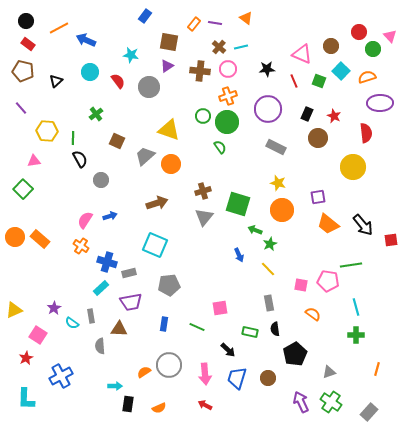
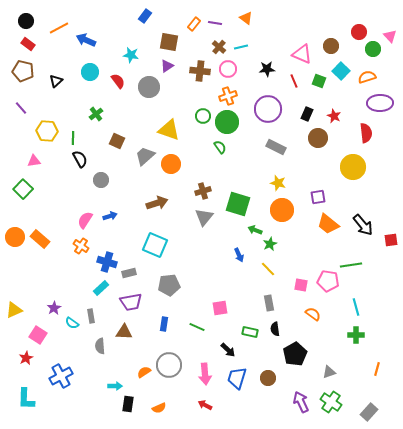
brown triangle at (119, 329): moved 5 px right, 3 px down
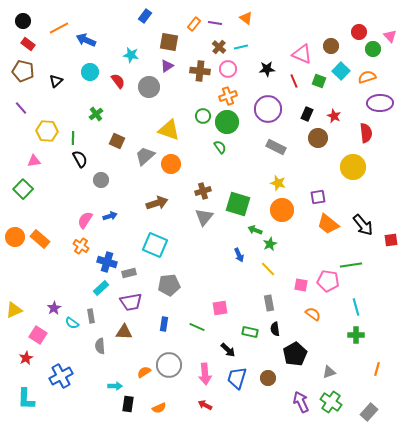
black circle at (26, 21): moved 3 px left
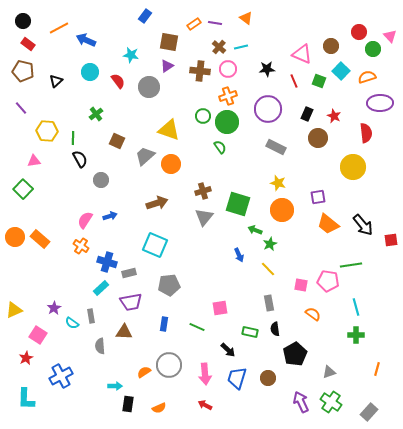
orange rectangle at (194, 24): rotated 16 degrees clockwise
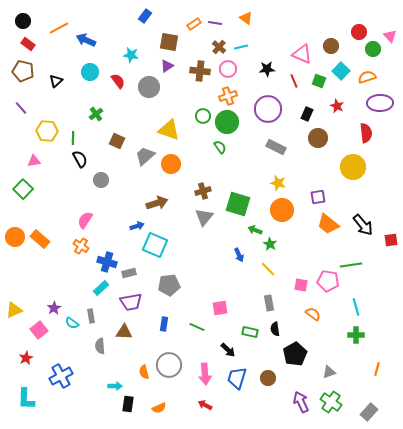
red star at (334, 116): moved 3 px right, 10 px up
blue arrow at (110, 216): moved 27 px right, 10 px down
green star at (270, 244): rotated 16 degrees counterclockwise
pink square at (38, 335): moved 1 px right, 5 px up; rotated 18 degrees clockwise
orange semicircle at (144, 372): rotated 72 degrees counterclockwise
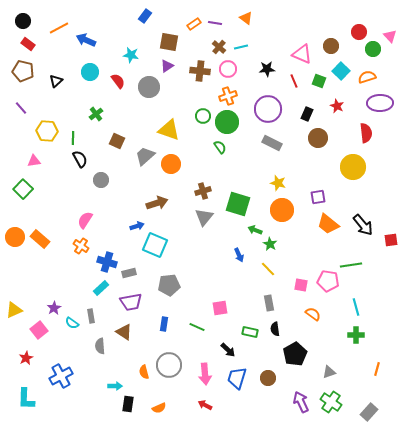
gray rectangle at (276, 147): moved 4 px left, 4 px up
brown triangle at (124, 332): rotated 30 degrees clockwise
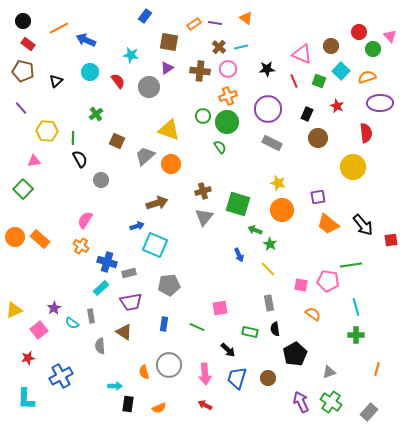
purple triangle at (167, 66): moved 2 px down
red star at (26, 358): moved 2 px right; rotated 16 degrees clockwise
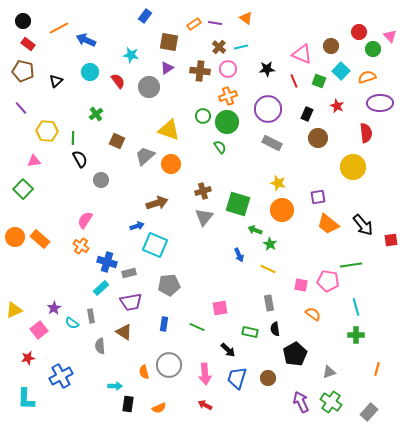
yellow line at (268, 269): rotated 21 degrees counterclockwise
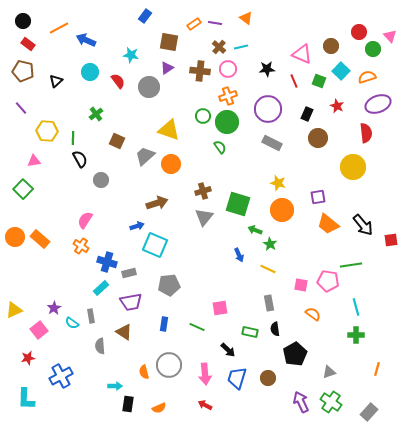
purple ellipse at (380, 103): moved 2 px left, 1 px down; rotated 20 degrees counterclockwise
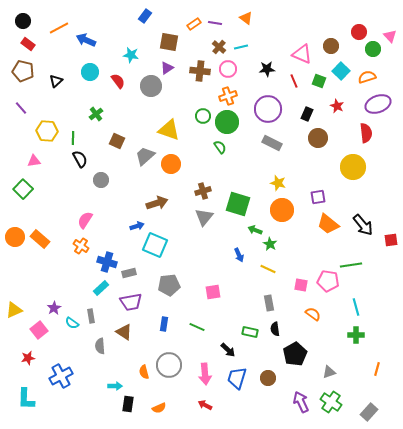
gray circle at (149, 87): moved 2 px right, 1 px up
pink square at (220, 308): moved 7 px left, 16 px up
